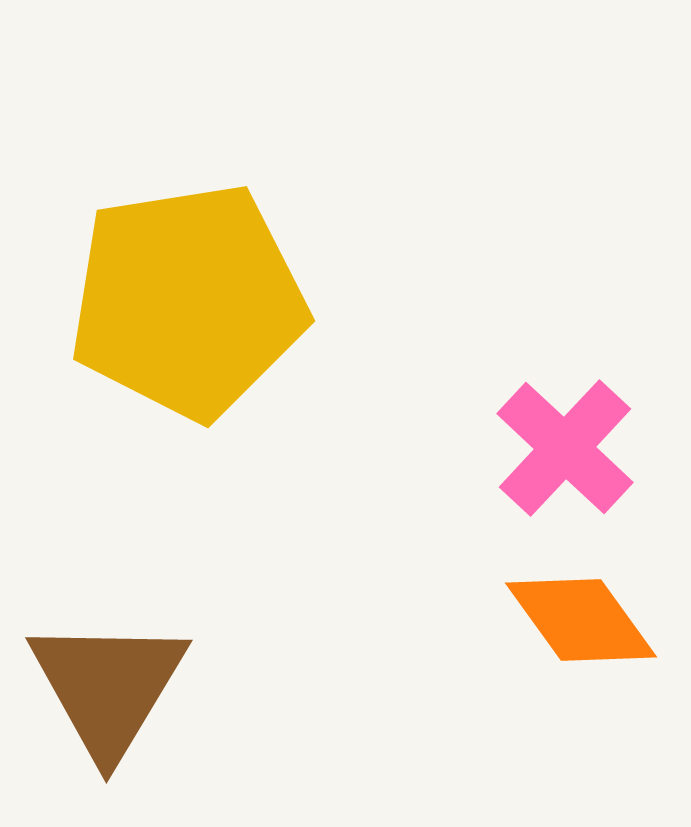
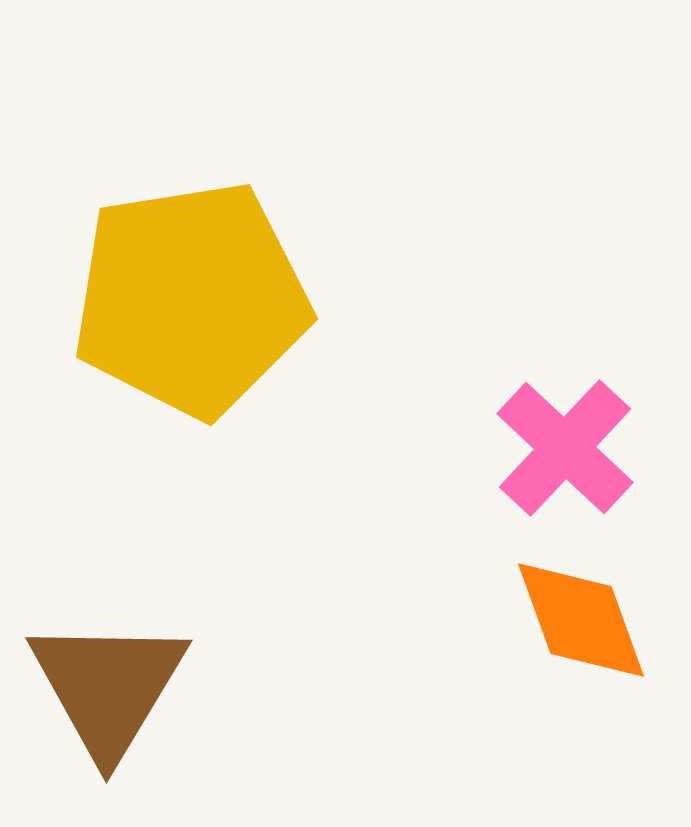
yellow pentagon: moved 3 px right, 2 px up
orange diamond: rotated 16 degrees clockwise
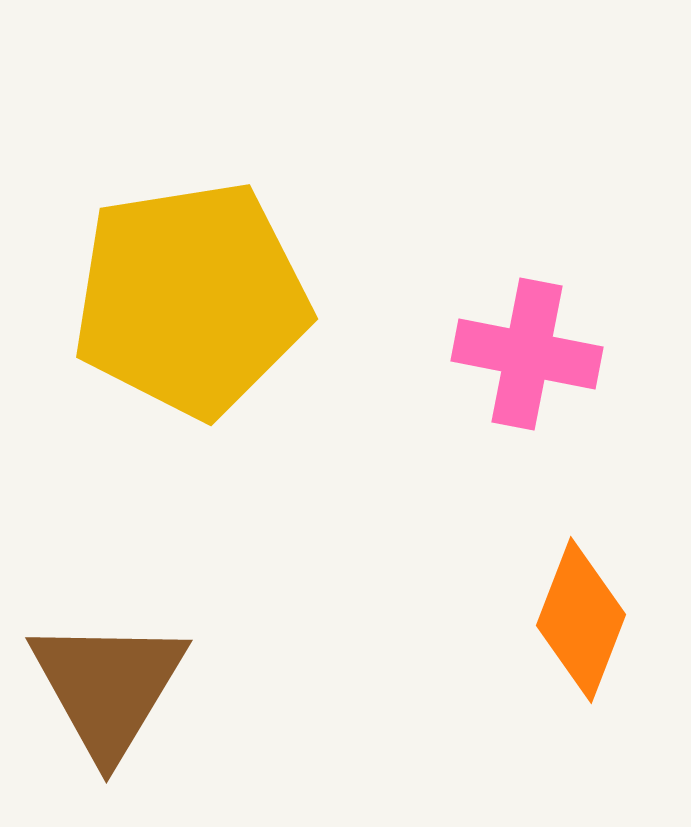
pink cross: moved 38 px left, 94 px up; rotated 32 degrees counterclockwise
orange diamond: rotated 41 degrees clockwise
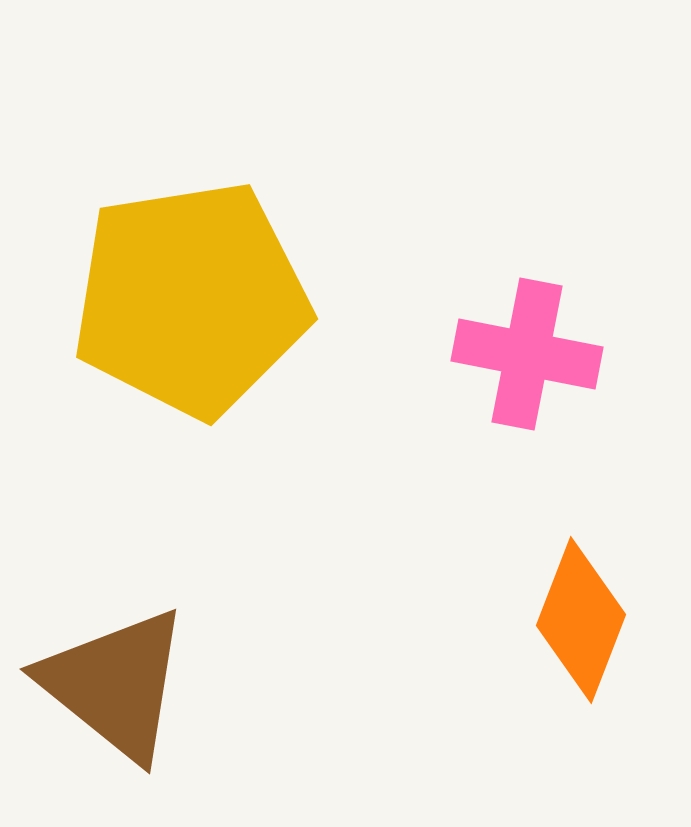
brown triangle: moved 7 px right, 3 px up; rotated 22 degrees counterclockwise
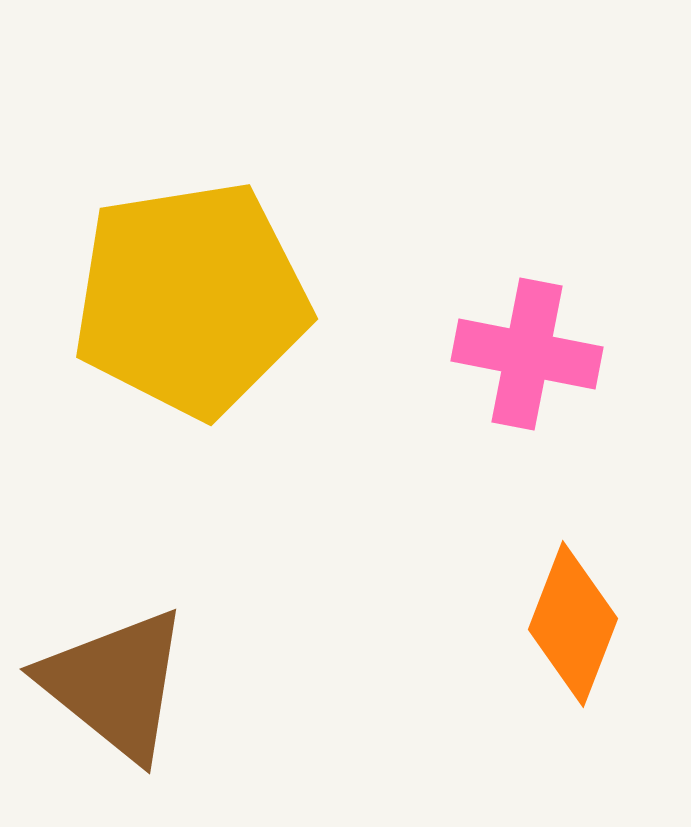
orange diamond: moved 8 px left, 4 px down
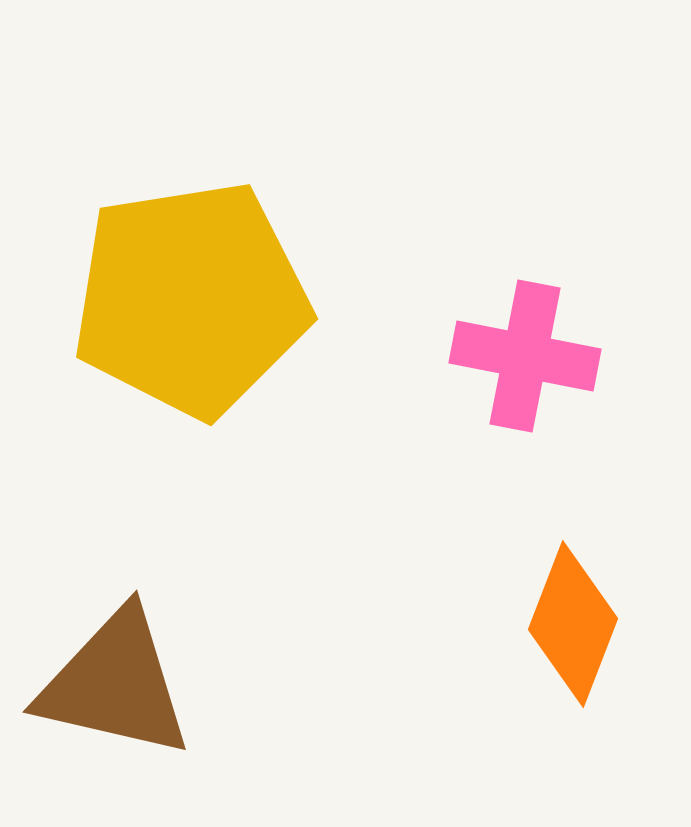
pink cross: moved 2 px left, 2 px down
brown triangle: rotated 26 degrees counterclockwise
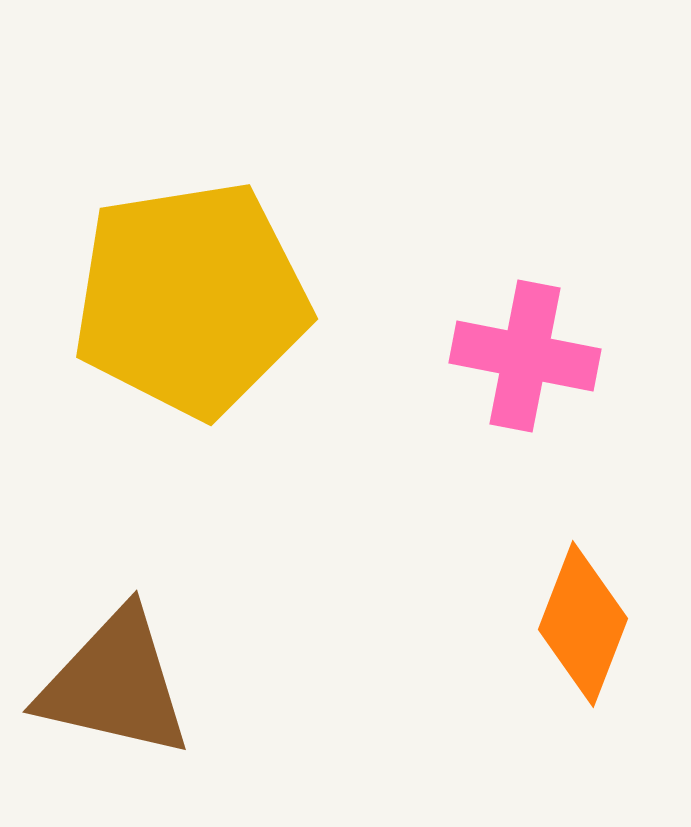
orange diamond: moved 10 px right
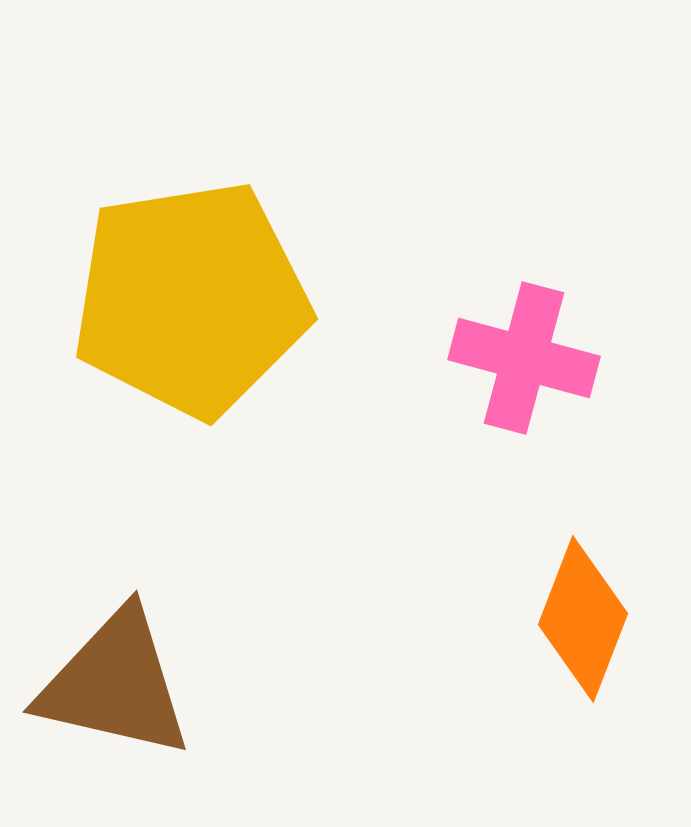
pink cross: moved 1 px left, 2 px down; rotated 4 degrees clockwise
orange diamond: moved 5 px up
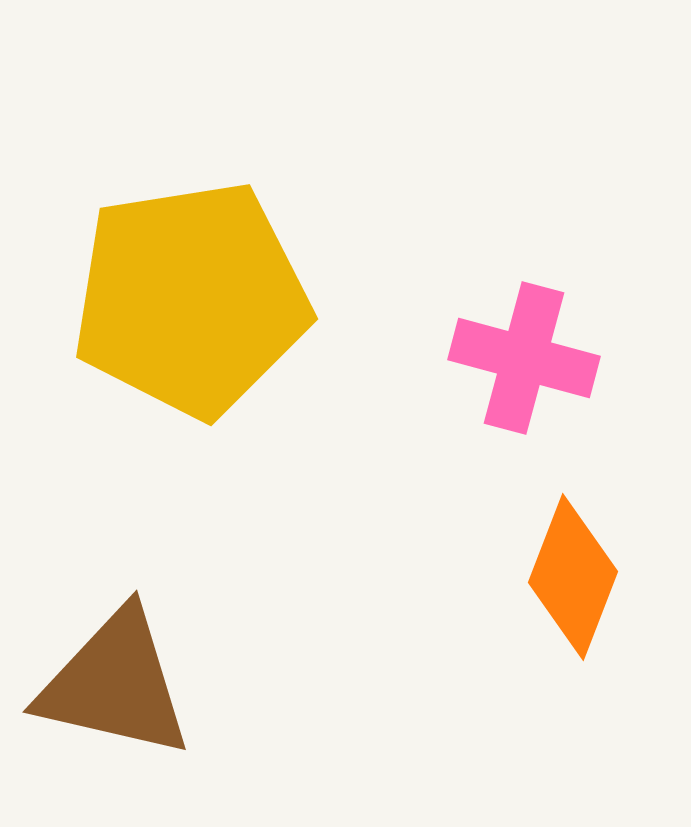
orange diamond: moved 10 px left, 42 px up
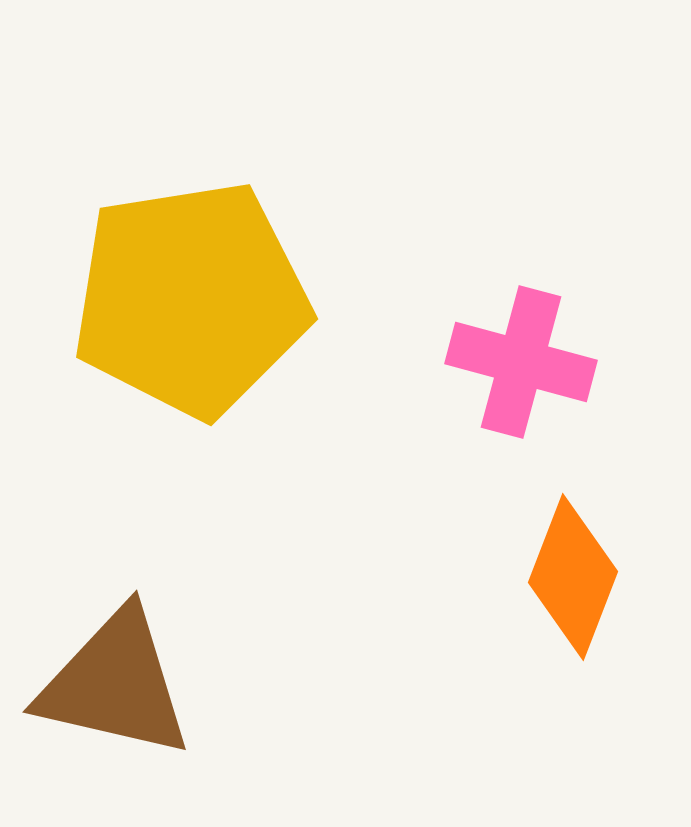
pink cross: moved 3 px left, 4 px down
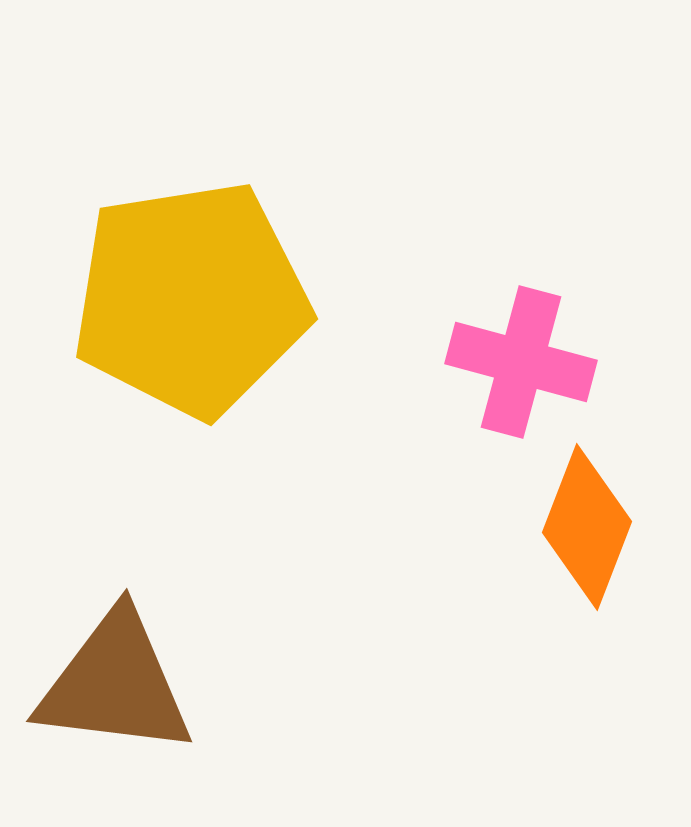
orange diamond: moved 14 px right, 50 px up
brown triangle: rotated 6 degrees counterclockwise
